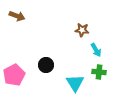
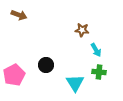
brown arrow: moved 2 px right, 1 px up
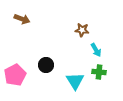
brown arrow: moved 3 px right, 4 px down
pink pentagon: moved 1 px right
cyan triangle: moved 2 px up
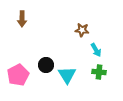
brown arrow: rotated 70 degrees clockwise
pink pentagon: moved 3 px right
cyan triangle: moved 8 px left, 6 px up
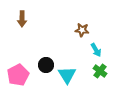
green cross: moved 1 px right, 1 px up; rotated 32 degrees clockwise
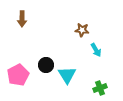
green cross: moved 17 px down; rotated 32 degrees clockwise
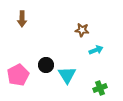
cyan arrow: rotated 80 degrees counterclockwise
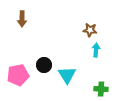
brown star: moved 8 px right
cyan arrow: rotated 64 degrees counterclockwise
black circle: moved 2 px left
pink pentagon: rotated 15 degrees clockwise
green cross: moved 1 px right, 1 px down; rotated 24 degrees clockwise
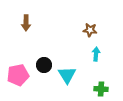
brown arrow: moved 4 px right, 4 px down
cyan arrow: moved 4 px down
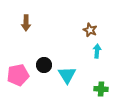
brown star: rotated 16 degrees clockwise
cyan arrow: moved 1 px right, 3 px up
